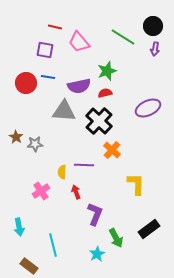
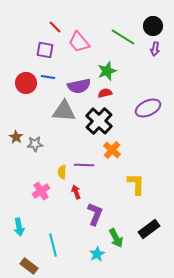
red line: rotated 32 degrees clockwise
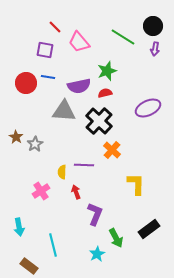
gray star: rotated 28 degrees counterclockwise
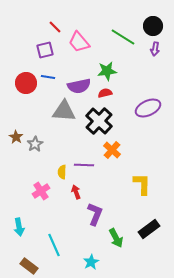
purple square: rotated 24 degrees counterclockwise
green star: rotated 12 degrees clockwise
yellow L-shape: moved 6 px right
cyan line: moved 1 px right; rotated 10 degrees counterclockwise
cyan star: moved 6 px left, 8 px down
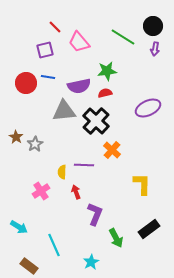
gray triangle: rotated 10 degrees counterclockwise
black cross: moved 3 px left
cyan arrow: rotated 48 degrees counterclockwise
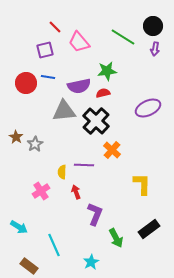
red semicircle: moved 2 px left
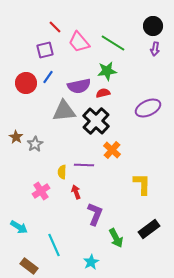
green line: moved 10 px left, 6 px down
blue line: rotated 64 degrees counterclockwise
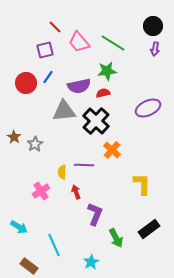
brown star: moved 2 px left
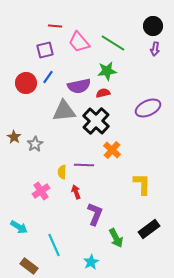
red line: moved 1 px up; rotated 40 degrees counterclockwise
